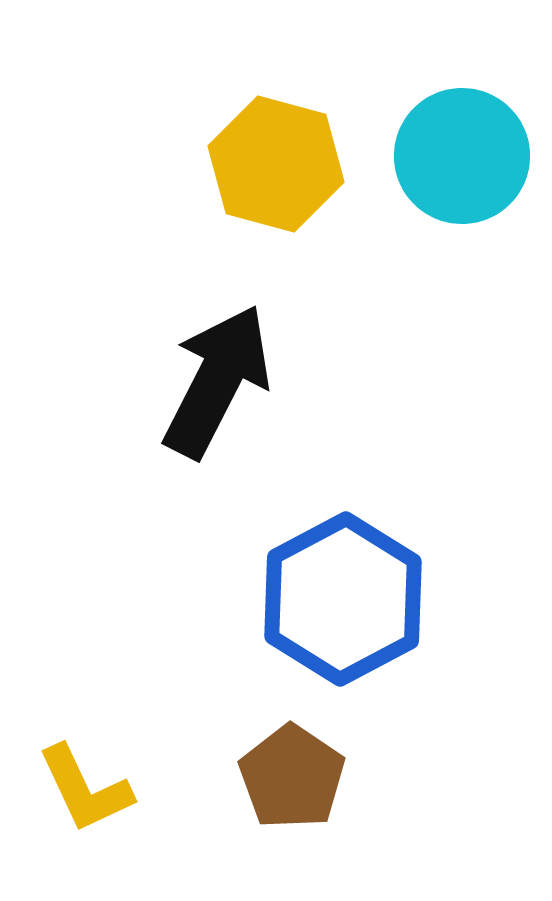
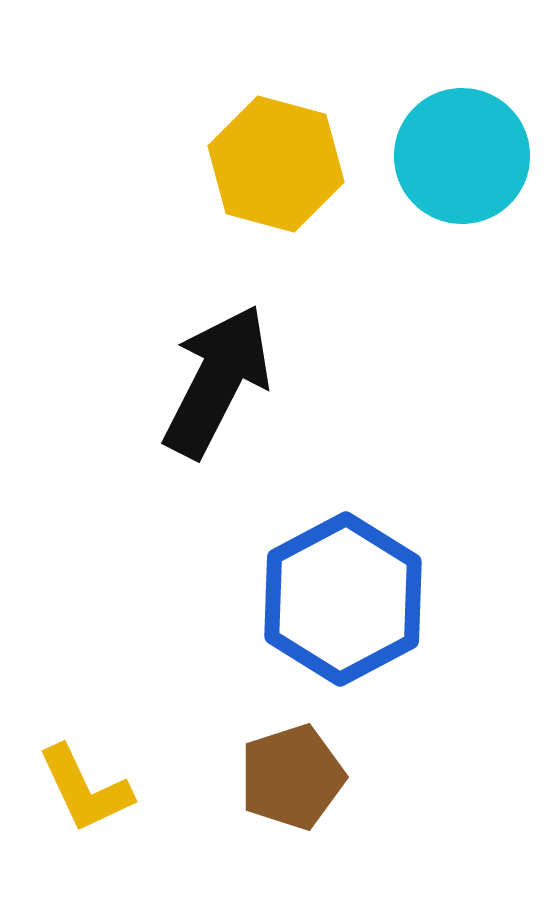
brown pentagon: rotated 20 degrees clockwise
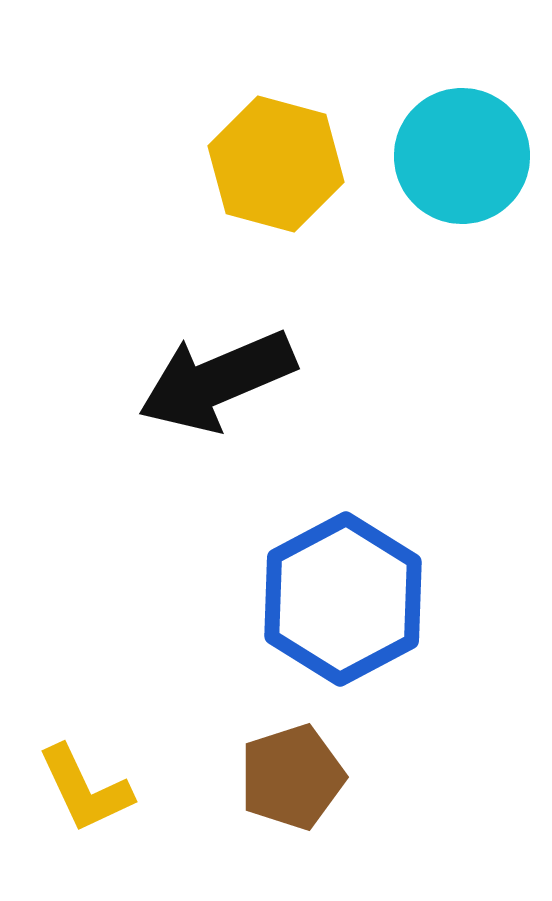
black arrow: rotated 140 degrees counterclockwise
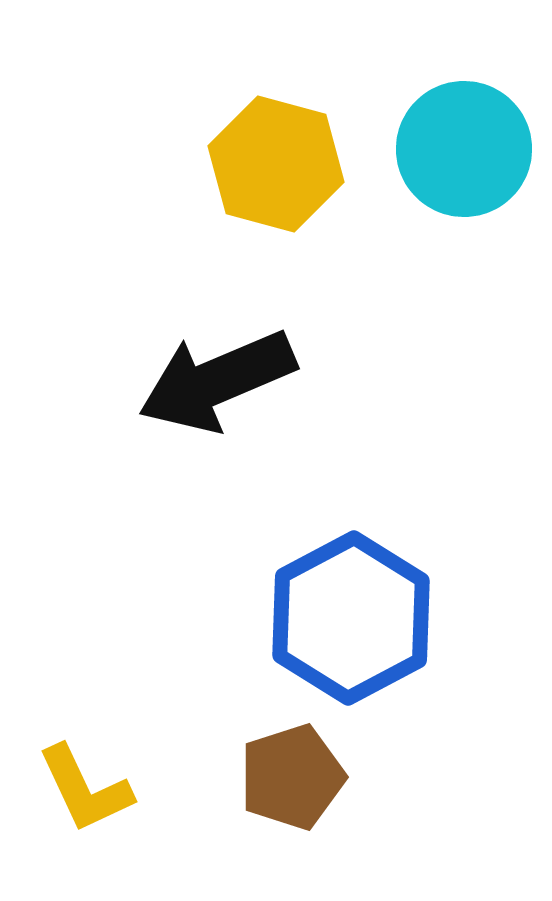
cyan circle: moved 2 px right, 7 px up
blue hexagon: moved 8 px right, 19 px down
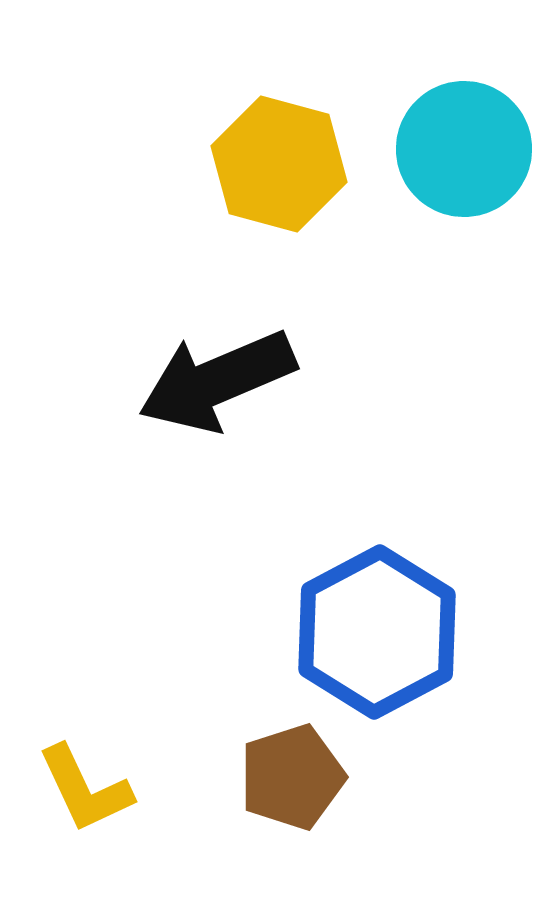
yellow hexagon: moved 3 px right
blue hexagon: moved 26 px right, 14 px down
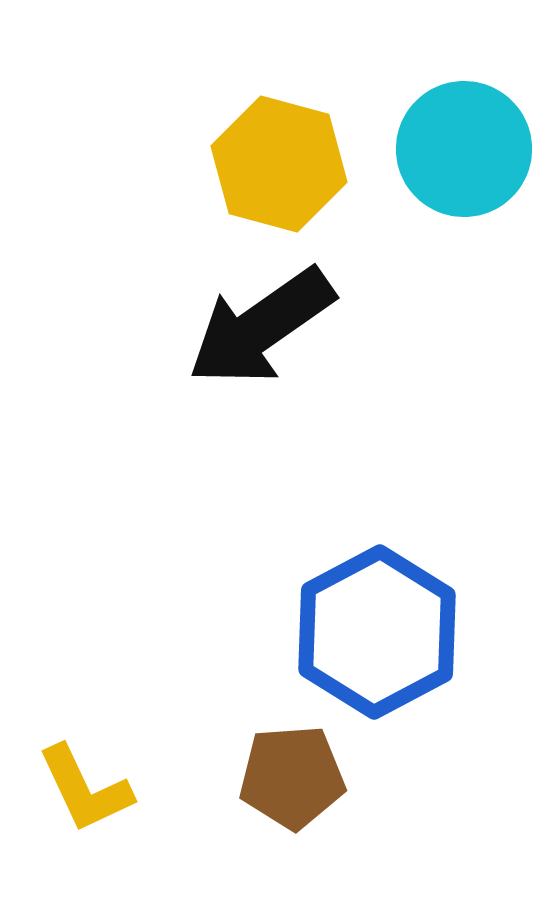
black arrow: moved 44 px right, 54 px up; rotated 12 degrees counterclockwise
brown pentagon: rotated 14 degrees clockwise
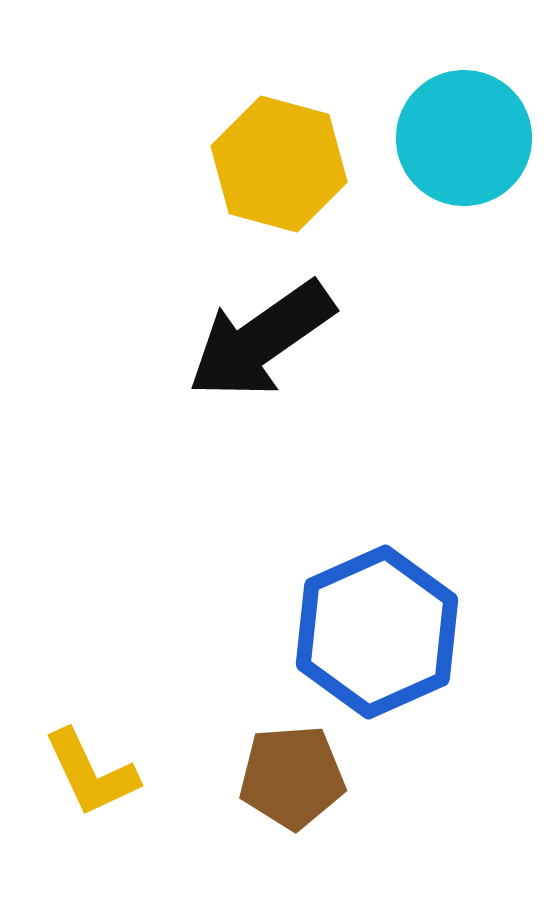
cyan circle: moved 11 px up
black arrow: moved 13 px down
blue hexagon: rotated 4 degrees clockwise
yellow L-shape: moved 6 px right, 16 px up
